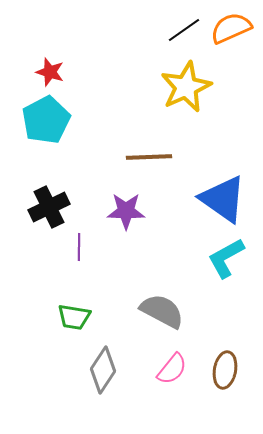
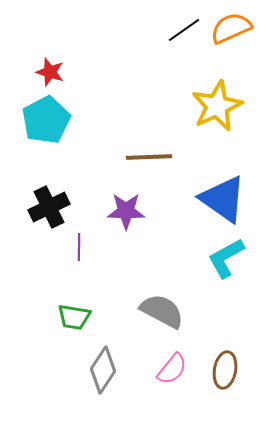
yellow star: moved 31 px right, 19 px down
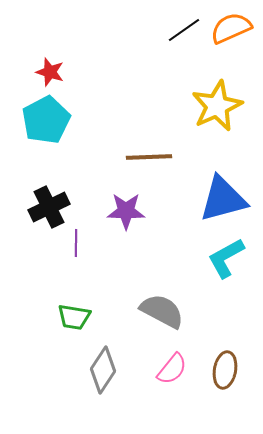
blue triangle: rotated 50 degrees counterclockwise
purple line: moved 3 px left, 4 px up
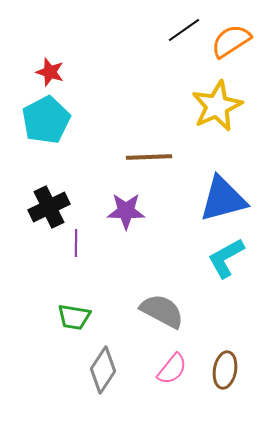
orange semicircle: moved 13 px down; rotated 9 degrees counterclockwise
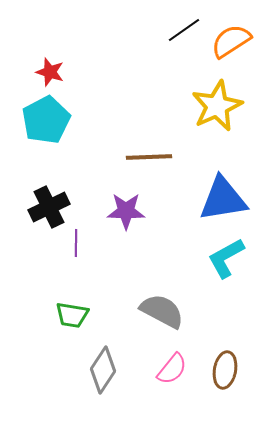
blue triangle: rotated 6 degrees clockwise
green trapezoid: moved 2 px left, 2 px up
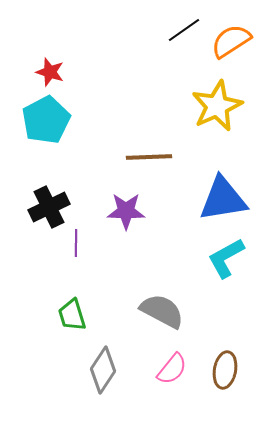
green trapezoid: rotated 64 degrees clockwise
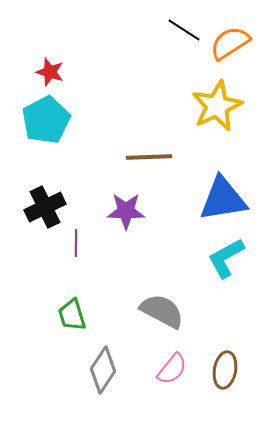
black line: rotated 68 degrees clockwise
orange semicircle: moved 1 px left, 2 px down
black cross: moved 4 px left
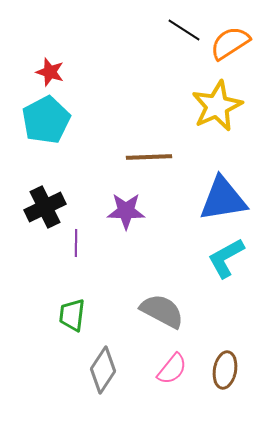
green trapezoid: rotated 24 degrees clockwise
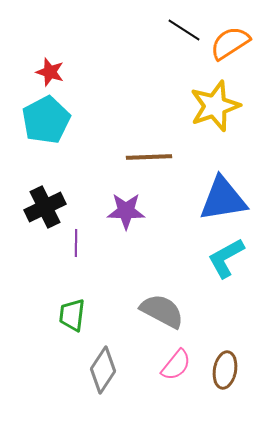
yellow star: moved 2 px left; rotated 6 degrees clockwise
pink semicircle: moved 4 px right, 4 px up
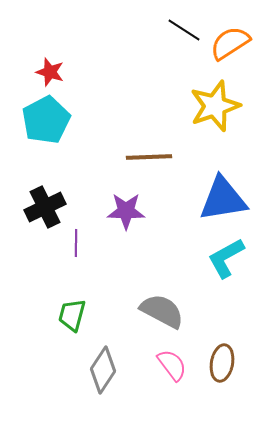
green trapezoid: rotated 8 degrees clockwise
pink semicircle: moved 4 px left; rotated 76 degrees counterclockwise
brown ellipse: moved 3 px left, 7 px up
